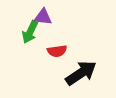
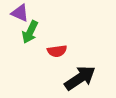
purple triangle: moved 23 px left, 4 px up; rotated 18 degrees clockwise
black arrow: moved 1 px left, 5 px down
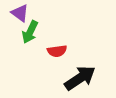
purple triangle: rotated 12 degrees clockwise
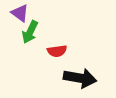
black arrow: rotated 44 degrees clockwise
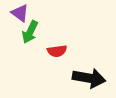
black arrow: moved 9 px right
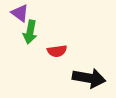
green arrow: rotated 15 degrees counterclockwise
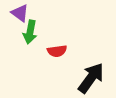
black arrow: moved 2 px right; rotated 64 degrees counterclockwise
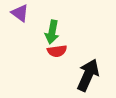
green arrow: moved 22 px right
black arrow: moved 3 px left, 3 px up; rotated 12 degrees counterclockwise
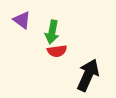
purple triangle: moved 2 px right, 7 px down
